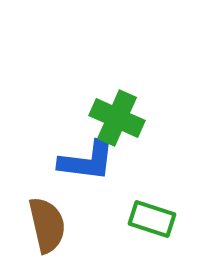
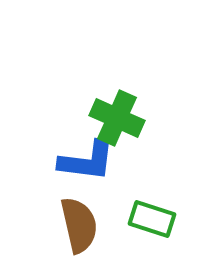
brown semicircle: moved 32 px right
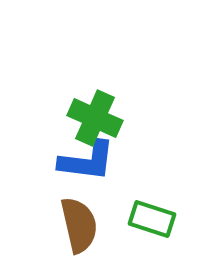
green cross: moved 22 px left
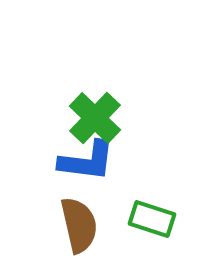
green cross: rotated 20 degrees clockwise
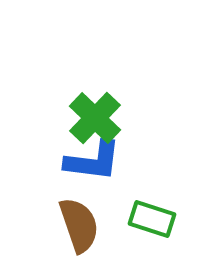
blue L-shape: moved 6 px right
brown semicircle: rotated 6 degrees counterclockwise
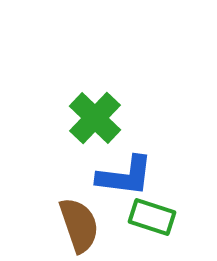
blue L-shape: moved 32 px right, 15 px down
green rectangle: moved 2 px up
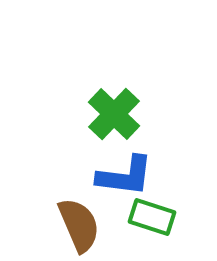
green cross: moved 19 px right, 4 px up
brown semicircle: rotated 4 degrees counterclockwise
